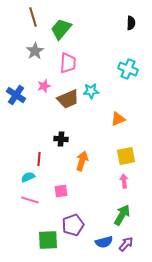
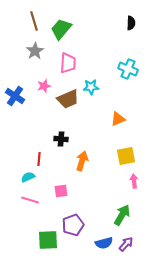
brown line: moved 1 px right, 4 px down
cyan star: moved 4 px up
blue cross: moved 1 px left, 1 px down
pink arrow: moved 10 px right
blue semicircle: moved 1 px down
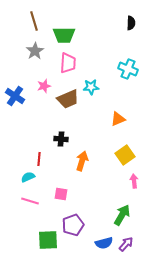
green trapezoid: moved 3 px right, 6 px down; rotated 130 degrees counterclockwise
yellow square: moved 1 px left, 1 px up; rotated 24 degrees counterclockwise
pink square: moved 3 px down; rotated 16 degrees clockwise
pink line: moved 1 px down
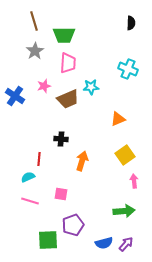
green arrow: moved 2 px right, 4 px up; rotated 55 degrees clockwise
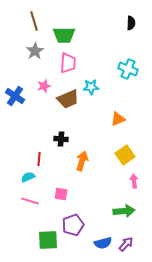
blue semicircle: moved 1 px left
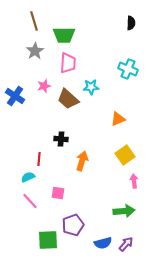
brown trapezoid: rotated 65 degrees clockwise
pink square: moved 3 px left, 1 px up
pink line: rotated 30 degrees clockwise
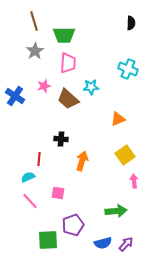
green arrow: moved 8 px left
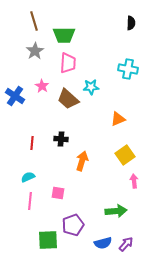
cyan cross: rotated 12 degrees counterclockwise
pink star: moved 2 px left; rotated 24 degrees counterclockwise
red line: moved 7 px left, 16 px up
pink line: rotated 48 degrees clockwise
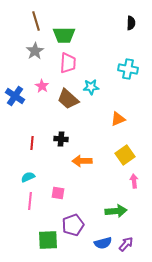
brown line: moved 2 px right
orange arrow: rotated 108 degrees counterclockwise
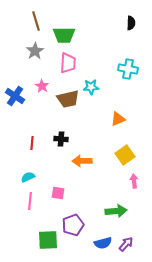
brown trapezoid: rotated 55 degrees counterclockwise
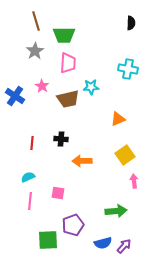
purple arrow: moved 2 px left, 2 px down
